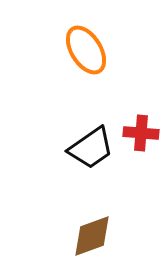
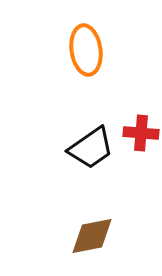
orange ellipse: rotated 24 degrees clockwise
brown diamond: rotated 9 degrees clockwise
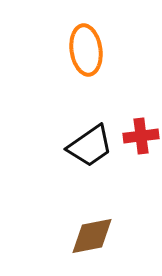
red cross: moved 3 px down; rotated 12 degrees counterclockwise
black trapezoid: moved 1 px left, 2 px up
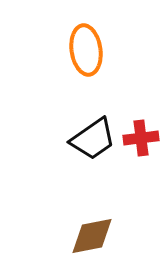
red cross: moved 2 px down
black trapezoid: moved 3 px right, 7 px up
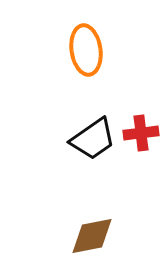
red cross: moved 5 px up
